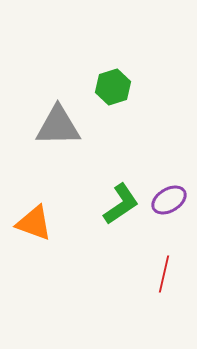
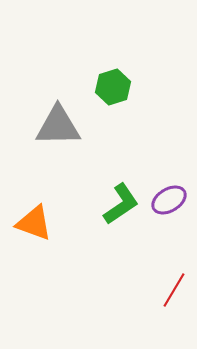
red line: moved 10 px right, 16 px down; rotated 18 degrees clockwise
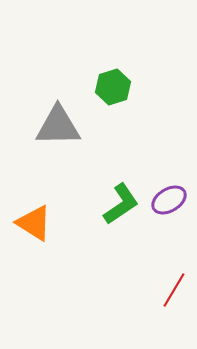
orange triangle: rotated 12 degrees clockwise
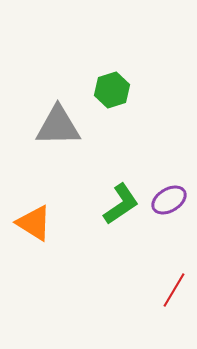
green hexagon: moved 1 px left, 3 px down
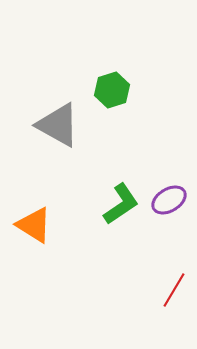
gray triangle: moved 1 px up; rotated 30 degrees clockwise
orange triangle: moved 2 px down
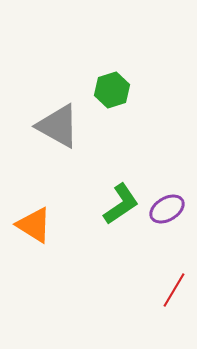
gray triangle: moved 1 px down
purple ellipse: moved 2 px left, 9 px down
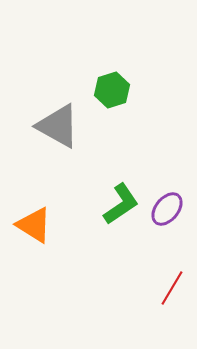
purple ellipse: rotated 20 degrees counterclockwise
red line: moved 2 px left, 2 px up
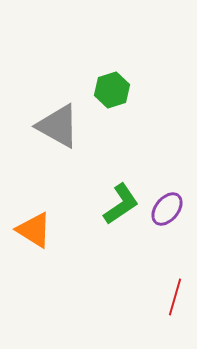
orange triangle: moved 5 px down
red line: moved 3 px right, 9 px down; rotated 15 degrees counterclockwise
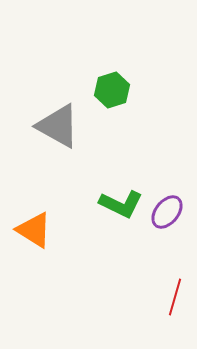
green L-shape: rotated 60 degrees clockwise
purple ellipse: moved 3 px down
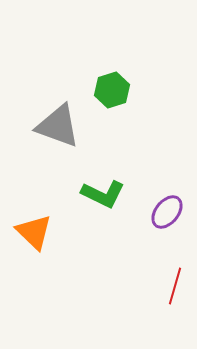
gray triangle: rotated 9 degrees counterclockwise
green L-shape: moved 18 px left, 10 px up
orange triangle: moved 2 px down; rotated 12 degrees clockwise
red line: moved 11 px up
